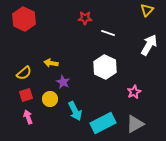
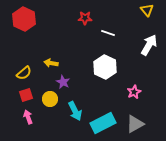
yellow triangle: rotated 24 degrees counterclockwise
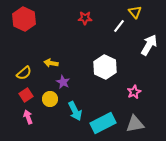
yellow triangle: moved 12 px left, 2 px down
white line: moved 11 px right, 7 px up; rotated 72 degrees counterclockwise
red square: rotated 16 degrees counterclockwise
gray triangle: rotated 18 degrees clockwise
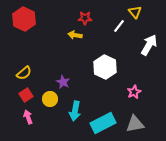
yellow arrow: moved 24 px right, 28 px up
cyan arrow: rotated 36 degrees clockwise
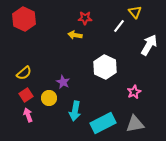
yellow circle: moved 1 px left, 1 px up
pink arrow: moved 2 px up
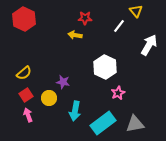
yellow triangle: moved 1 px right, 1 px up
purple star: rotated 16 degrees counterclockwise
pink star: moved 16 px left, 1 px down
cyan rectangle: rotated 10 degrees counterclockwise
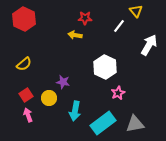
yellow semicircle: moved 9 px up
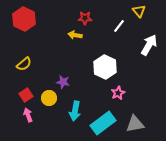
yellow triangle: moved 3 px right
